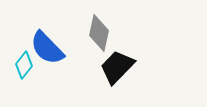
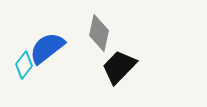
blue semicircle: rotated 96 degrees clockwise
black trapezoid: moved 2 px right
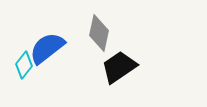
black trapezoid: rotated 12 degrees clockwise
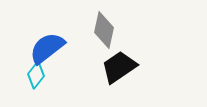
gray diamond: moved 5 px right, 3 px up
cyan diamond: moved 12 px right, 10 px down
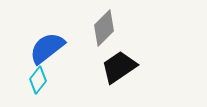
gray diamond: moved 2 px up; rotated 33 degrees clockwise
cyan diamond: moved 2 px right, 5 px down
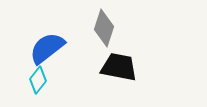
gray diamond: rotated 27 degrees counterclockwise
black trapezoid: rotated 45 degrees clockwise
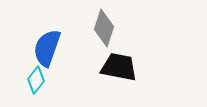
blue semicircle: rotated 33 degrees counterclockwise
cyan diamond: moved 2 px left
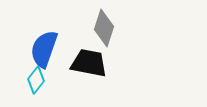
blue semicircle: moved 3 px left, 1 px down
black trapezoid: moved 30 px left, 4 px up
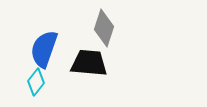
black trapezoid: rotated 6 degrees counterclockwise
cyan diamond: moved 2 px down
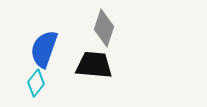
black trapezoid: moved 5 px right, 2 px down
cyan diamond: moved 1 px down
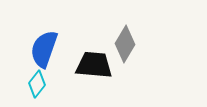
gray diamond: moved 21 px right, 16 px down; rotated 12 degrees clockwise
cyan diamond: moved 1 px right, 1 px down
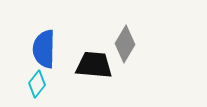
blue semicircle: rotated 18 degrees counterclockwise
